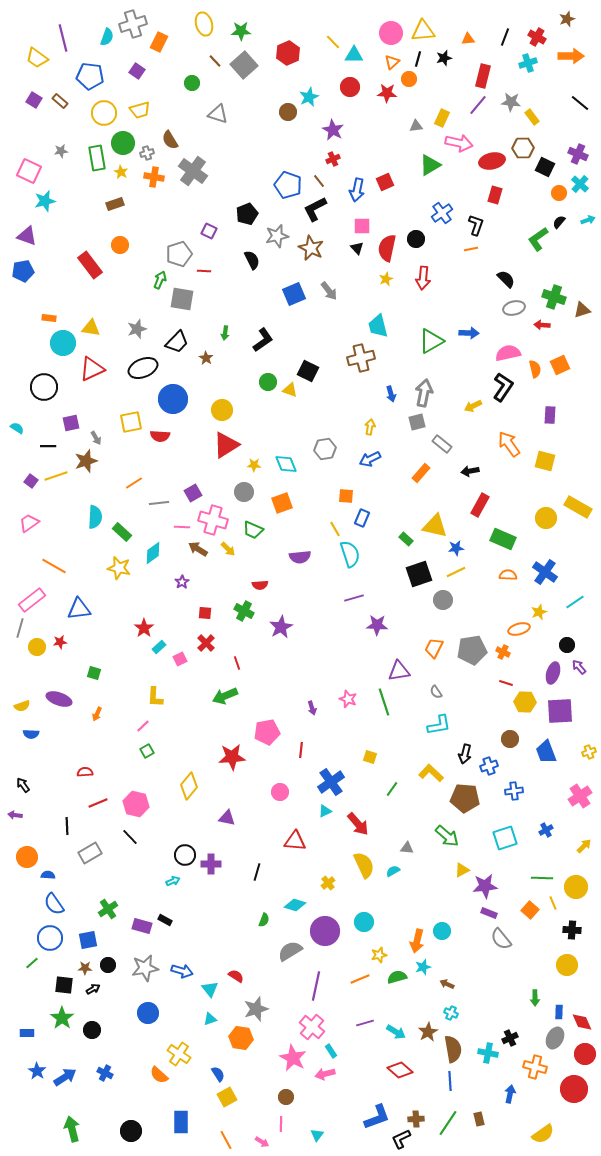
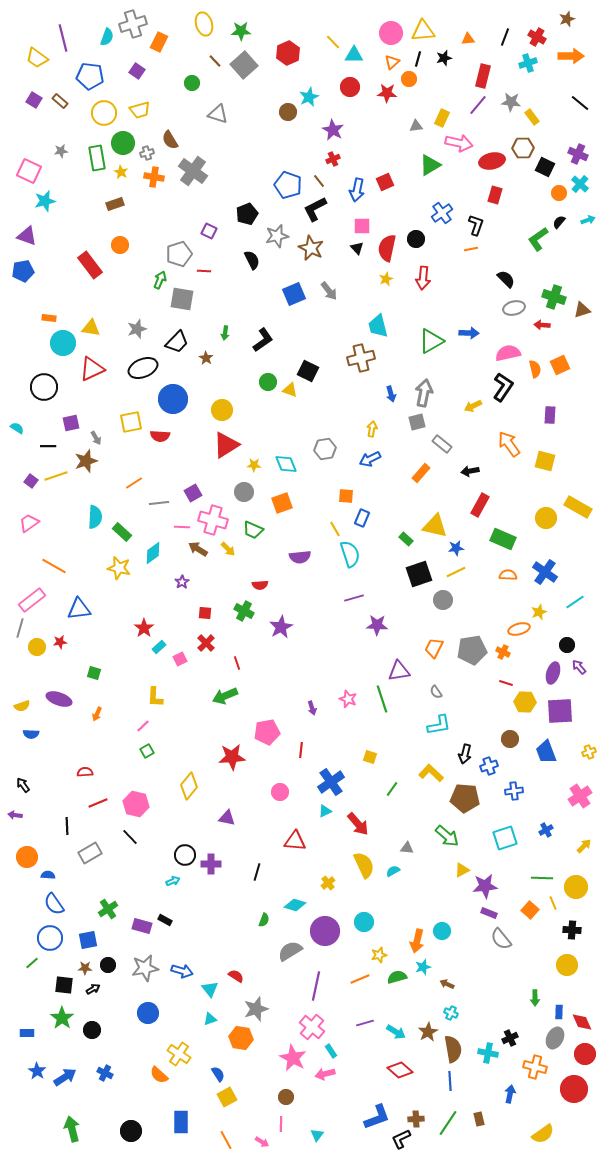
yellow arrow at (370, 427): moved 2 px right, 2 px down
green line at (384, 702): moved 2 px left, 3 px up
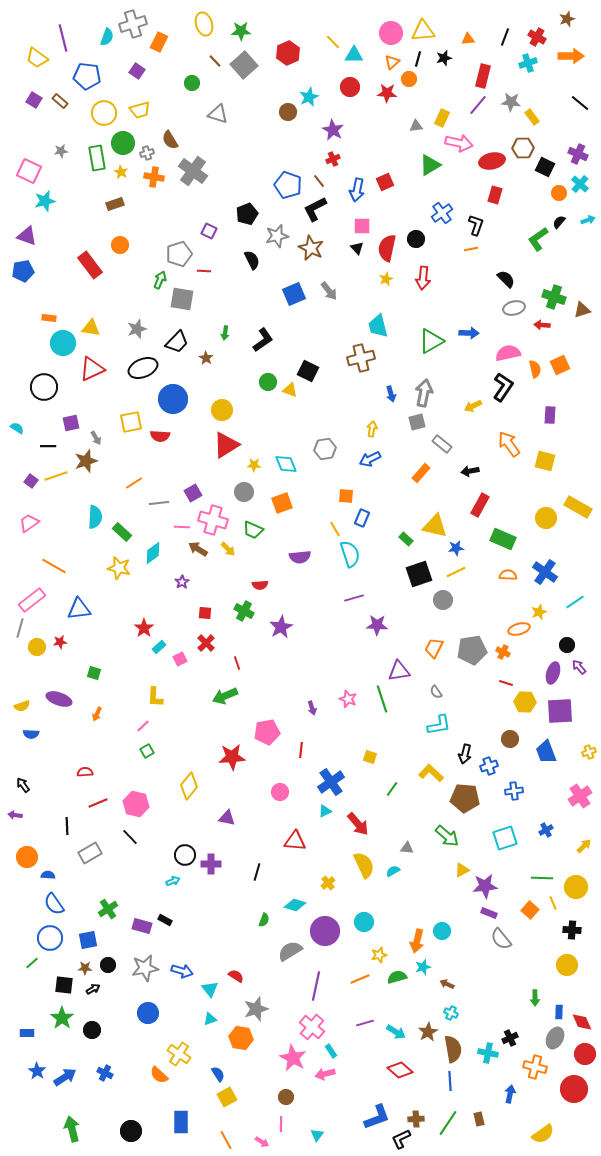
blue pentagon at (90, 76): moved 3 px left
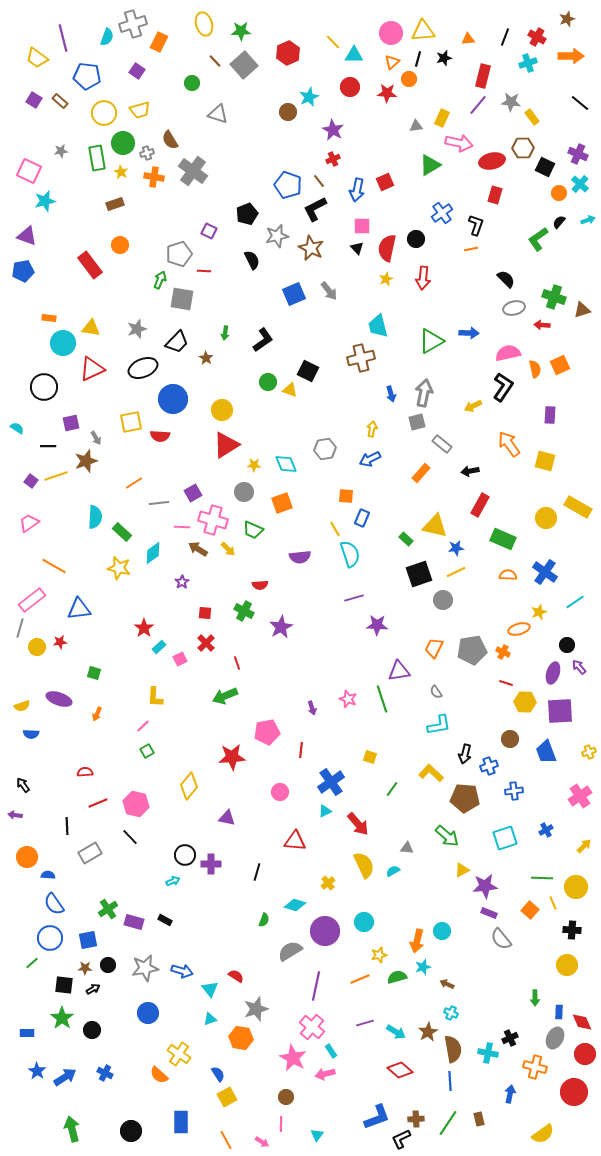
purple rectangle at (142, 926): moved 8 px left, 4 px up
red circle at (574, 1089): moved 3 px down
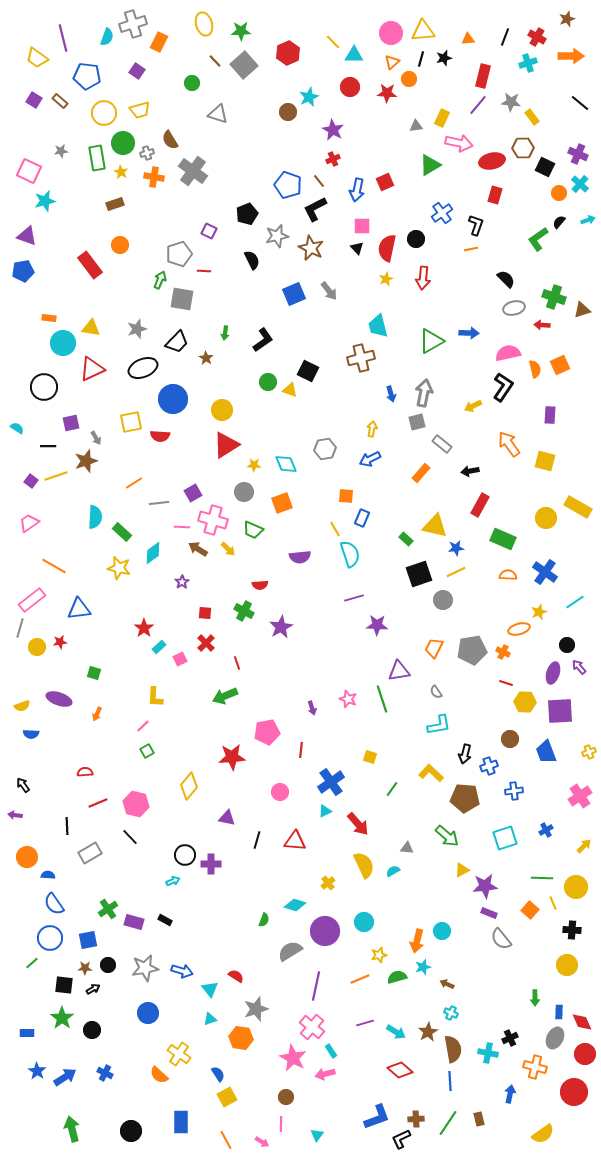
black line at (418, 59): moved 3 px right
black line at (257, 872): moved 32 px up
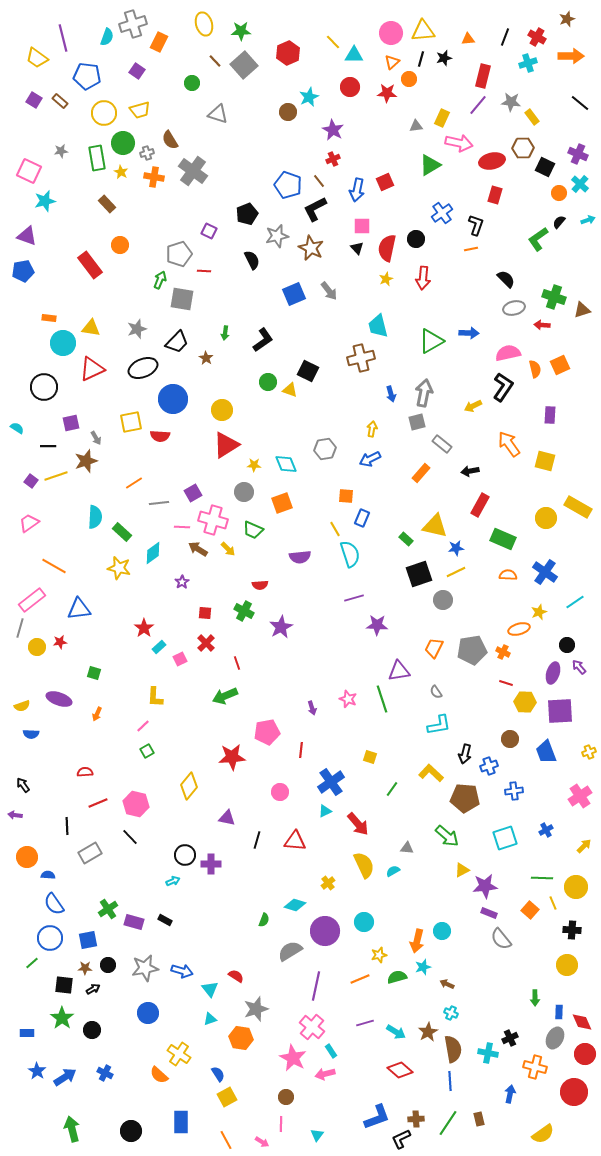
brown rectangle at (115, 204): moved 8 px left; rotated 66 degrees clockwise
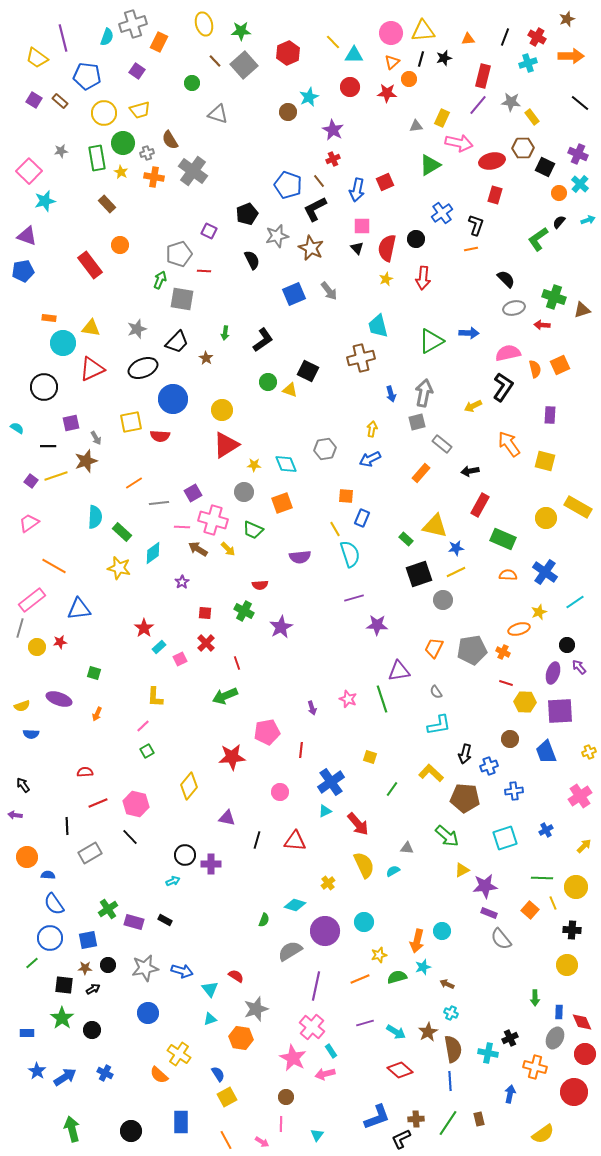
pink square at (29, 171): rotated 20 degrees clockwise
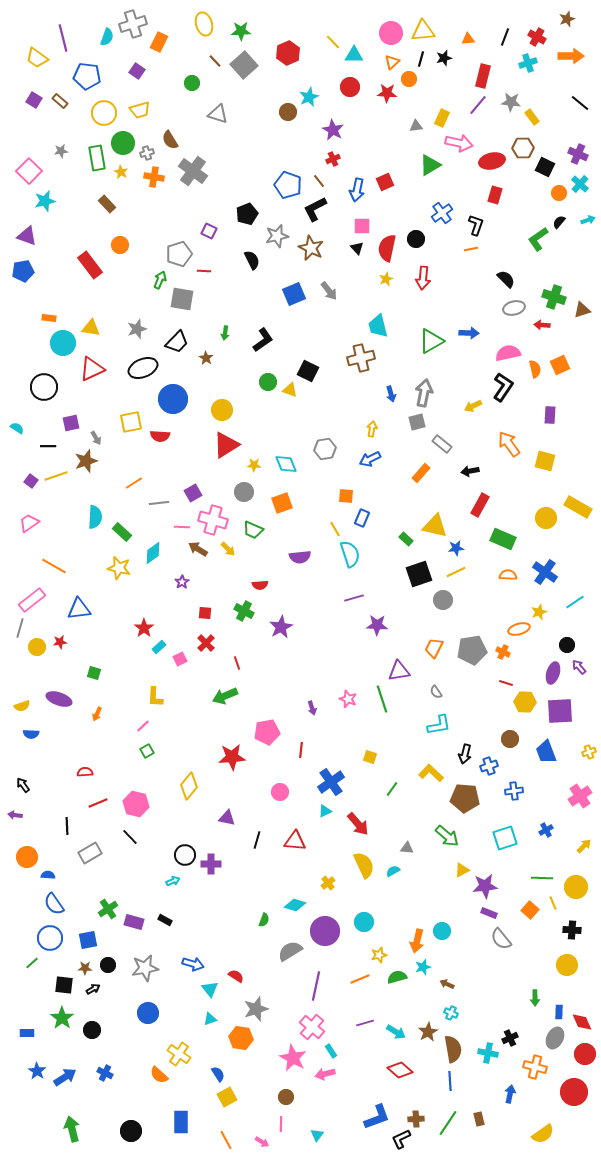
blue arrow at (182, 971): moved 11 px right, 7 px up
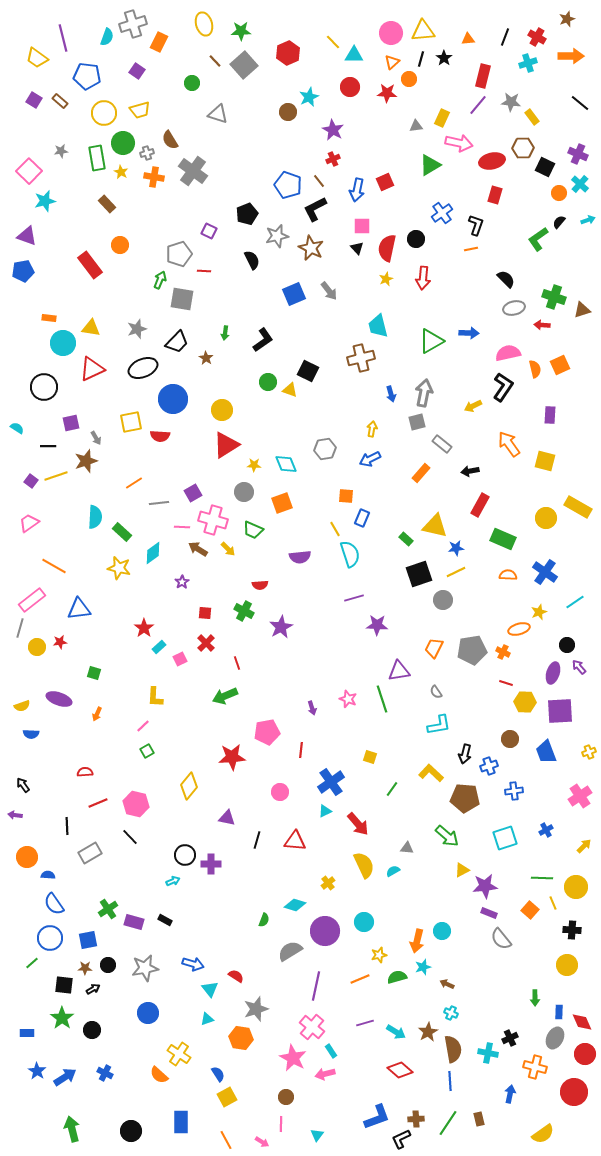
black star at (444, 58): rotated 21 degrees counterclockwise
cyan triangle at (210, 1019): moved 3 px left
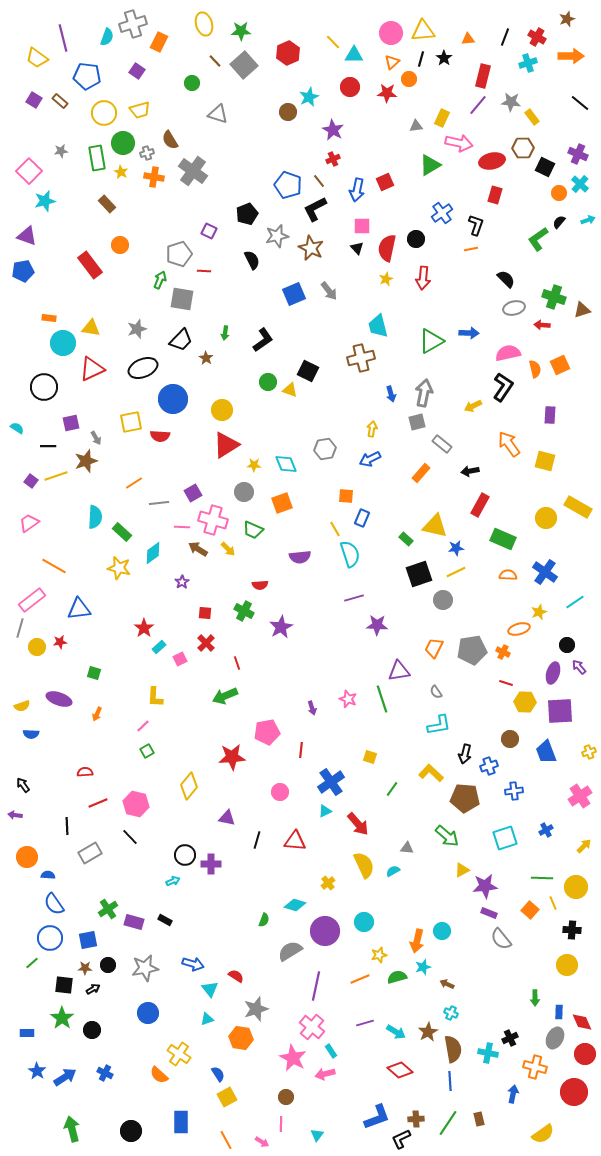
black trapezoid at (177, 342): moved 4 px right, 2 px up
blue arrow at (510, 1094): moved 3 px right
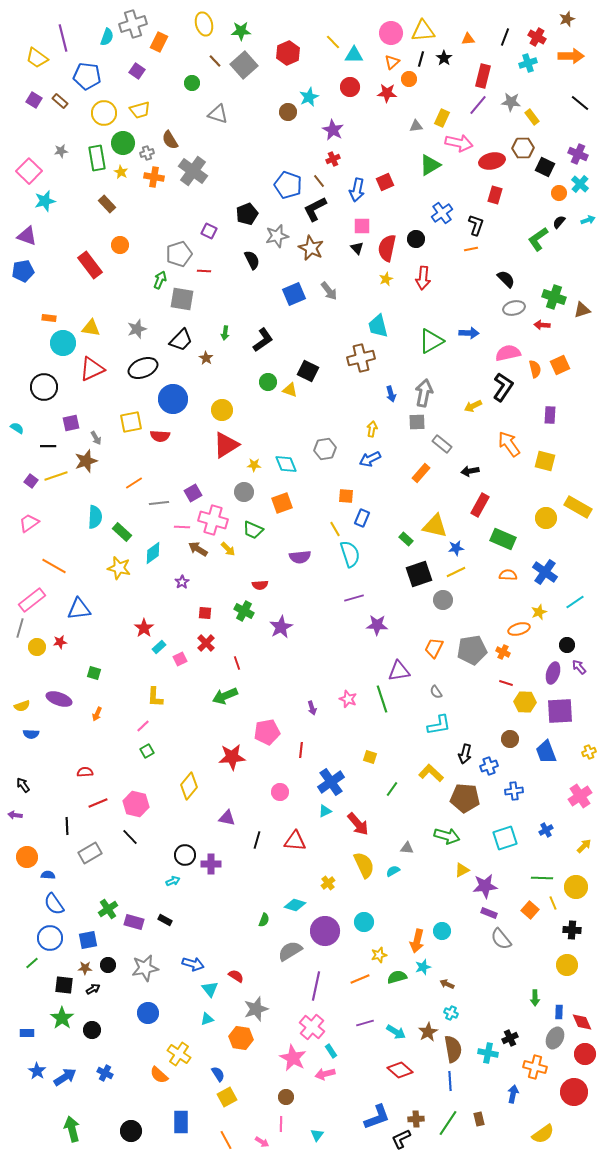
gray square at (417, 422): rotated 12 degrees clockwise
green arrow at (447, 836): rotated 25 degrees counterclockwise
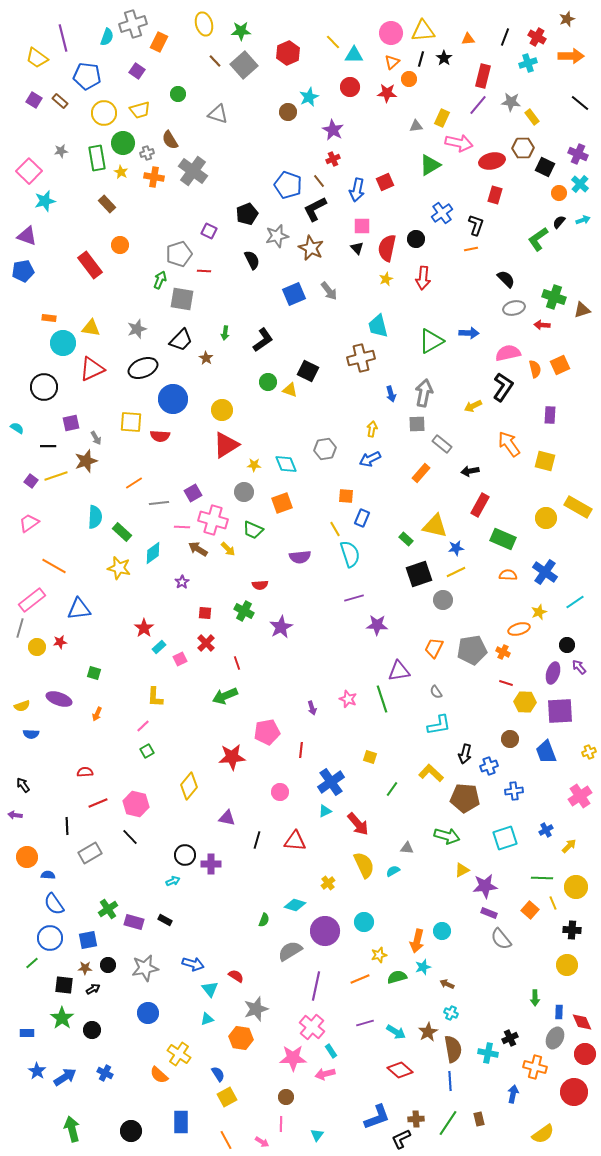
green circle at (192, 83): moved 14 px left, 11 px down
cyan arrow at (588, 220): moved 5 px left
yellow square at (131, 422): rotated 15 degrees clockwise
gray square at (417, 422): moved 2 px down
yellow arrow at (584, 846): moved 15 px left
pink star at (293, 1058): rotated 28 degrees counterclockwise
